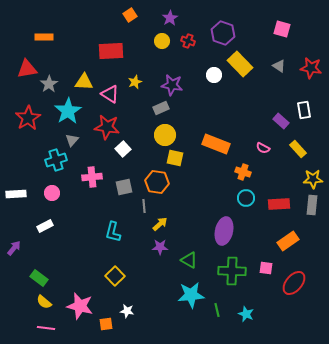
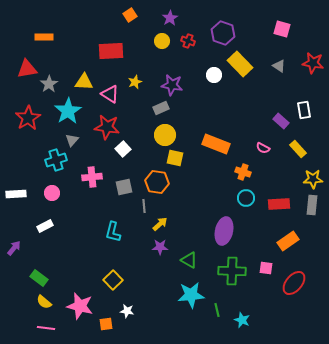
red star at (311, 68): moved 2 px right, 5 px up
yellow square at (115, 276): moved 2 px left, 4 px down
cyan star at (246, 314): moved 4 px left, 6 px down
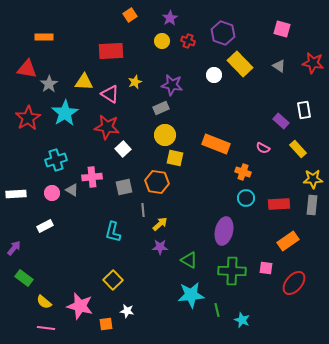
red triangle at (27, 69): rotated 20 degrees clockwise
cyan star at (68, 111): moved 3 px left, 2 px down
gray triangle at (72, 140): moved 50 px down; rotated 40 degrees counterclockwise
gray line at (144, 206): moved 1 px left, 4 px down
green rectangle at (39, 278): moved 15 px left
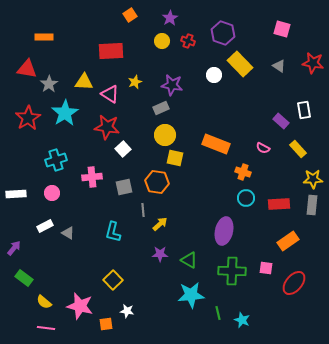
gray triangle at (72, 190): moved 4 px left, 43 px down
purple star at (160, 247): moved 7 px down
green line at (217, 310): moved 1 px right, 3 px down
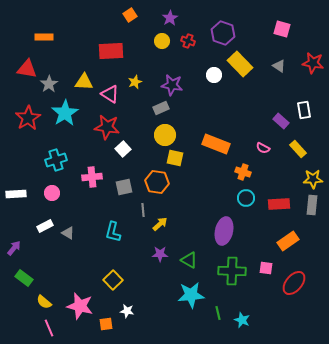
pink line at (46, 328): moved 3 px right; rotated 60 degrees clockwise
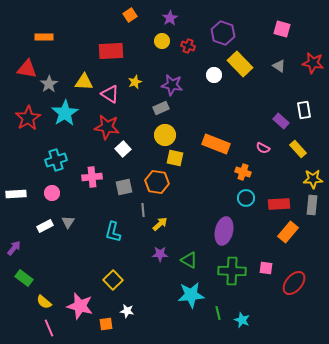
red cross at (188, 41): moved 5 px down
gray triangle at (68, 233): moved 11 px up; rotated 32 degrees clockwise
orange rectangle at (288, 241): moved 9 px up; rotated 15 degrees counterclockwise
